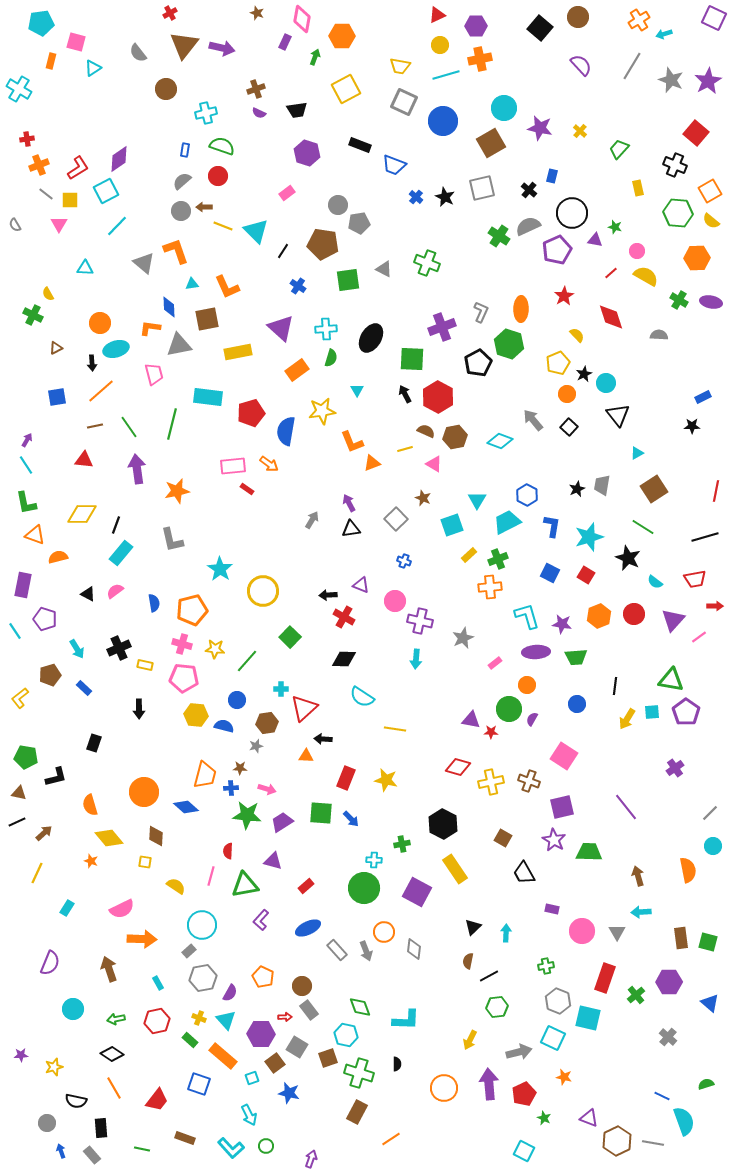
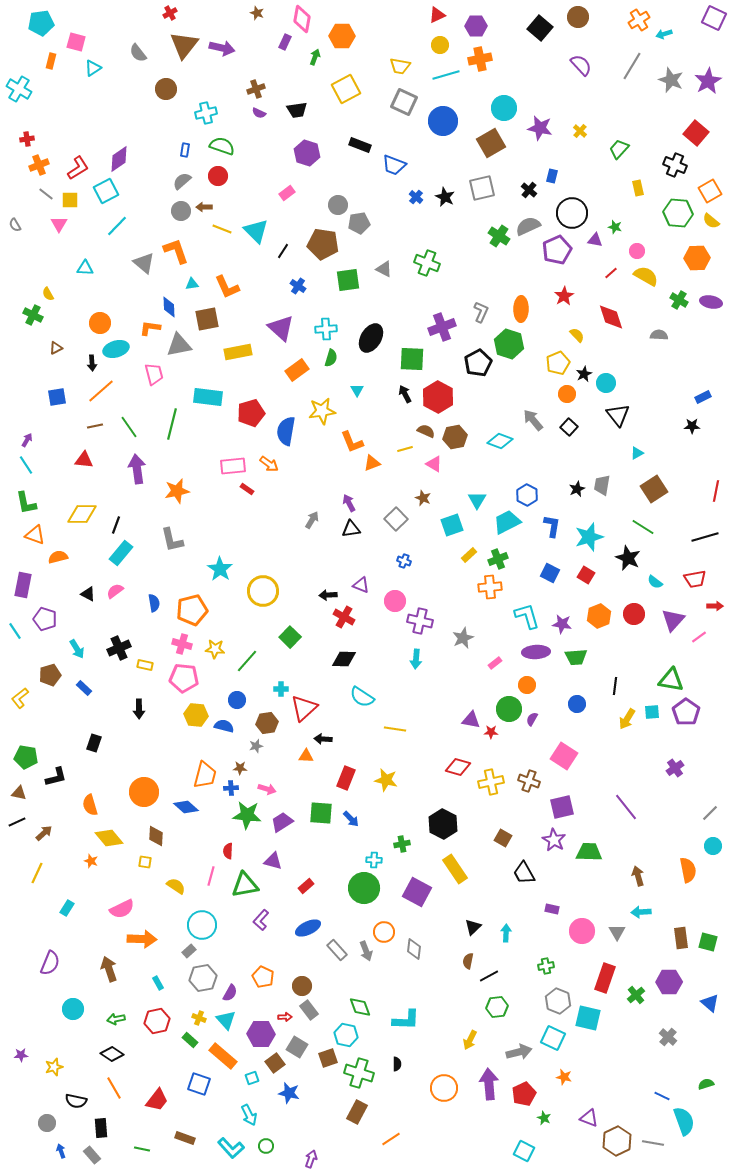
yellow line at (223, 226): moved 1 px left, 3 px down
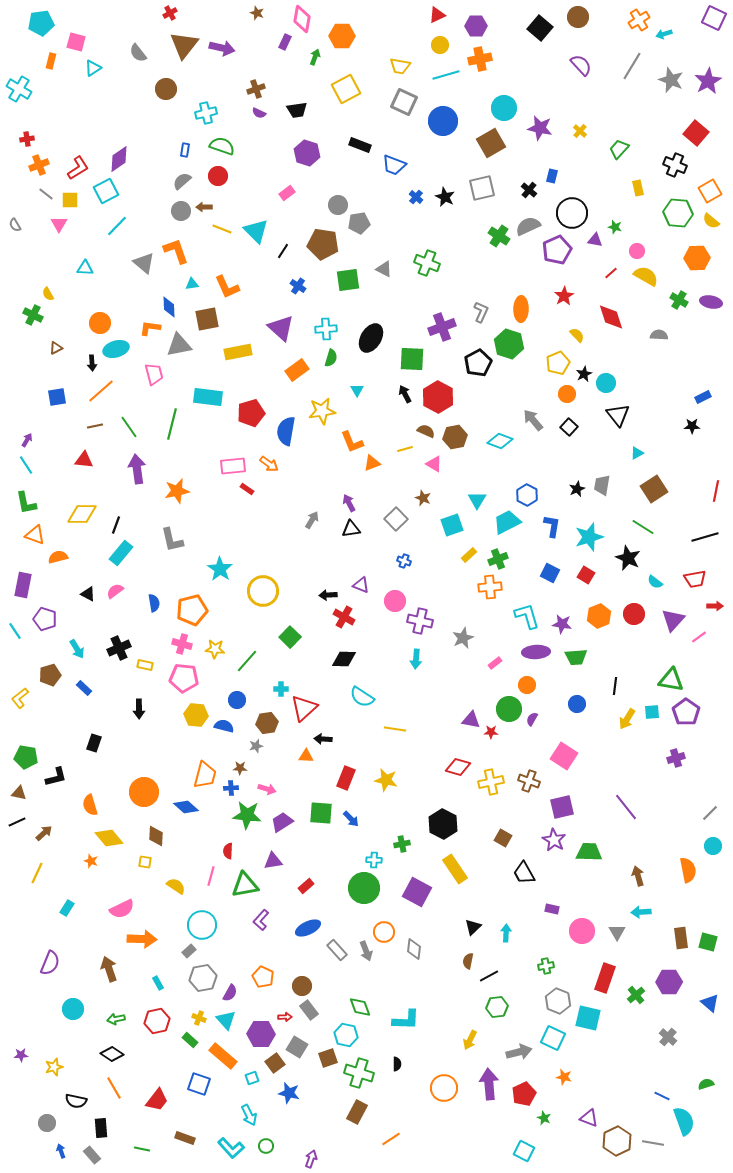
purple cross at (675, 768): moved 1 px right, 10 px up; rotated 18 degrees clockwise
purple triangle at (273, 861): rotated 24 degrees counterclockwise
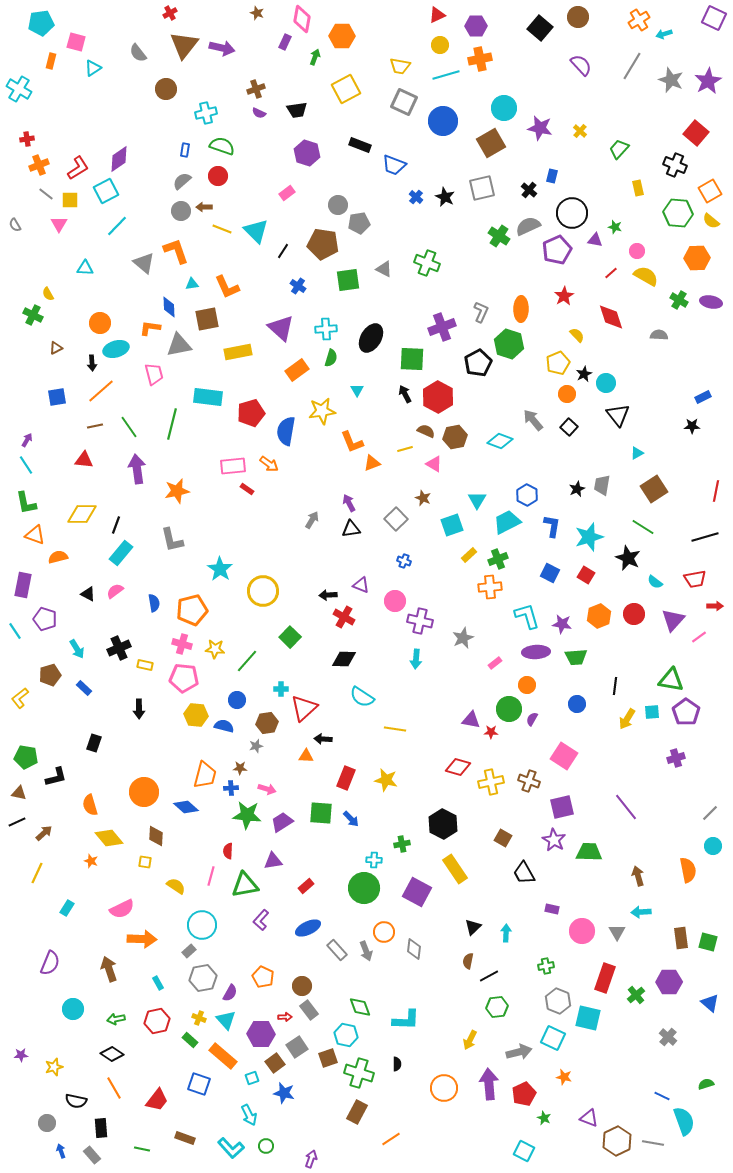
gray square at (297, 1047): rotated 25 degrees clockwise
blue star at (289, 1093): moved 5 px left
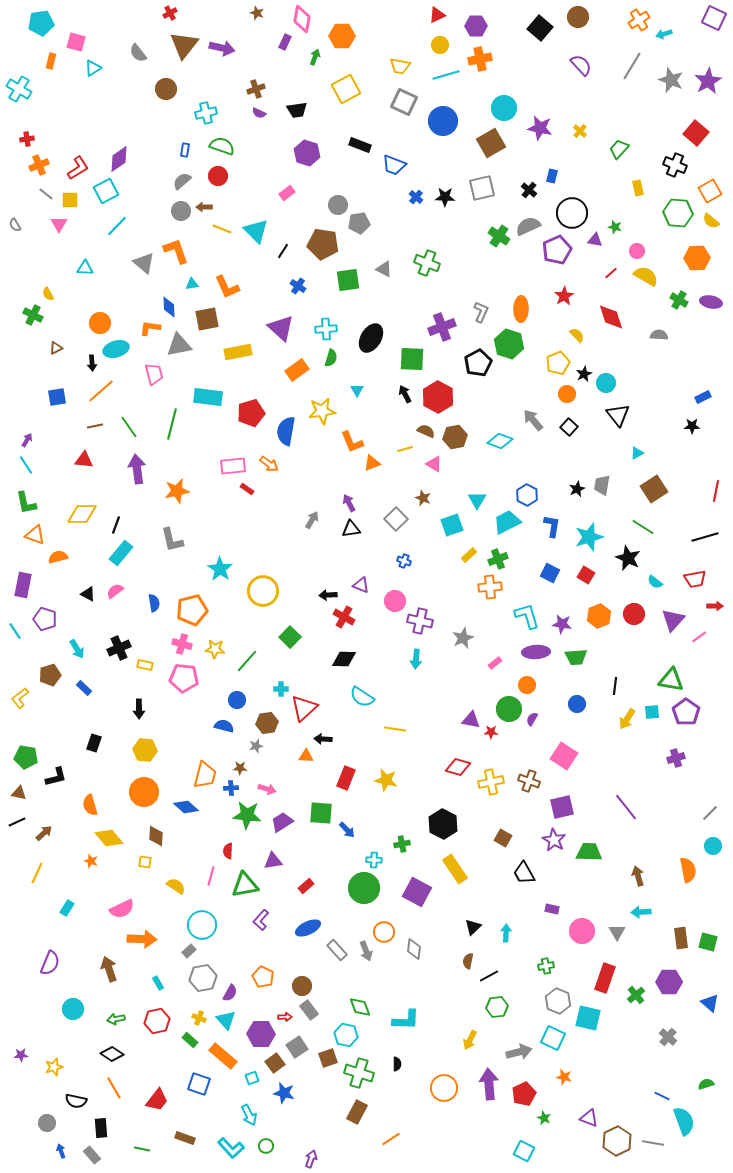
black star at (445, 197): rotated 24 degrees counterclockwise
yellow hexagon at (196, 715): moved 51 px left, 35 px down
blue arrow at (351, 819): moved 4 px left, 11 px down
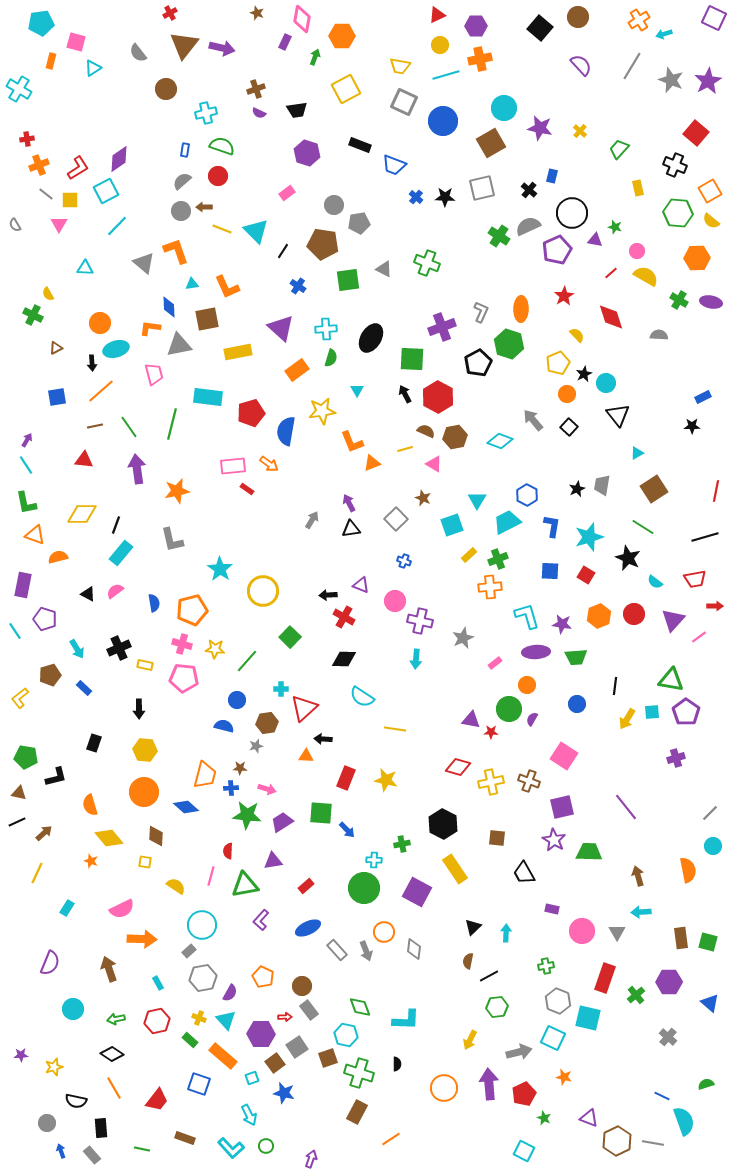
gray circle at (338, 205): moved 4 px left
blue square at (550, 573): moved 2 px up; rotated 24 degrees counterclockwise
brown square at (503, 838): moved 6 px left; rotated 24 degrees counterclockwise
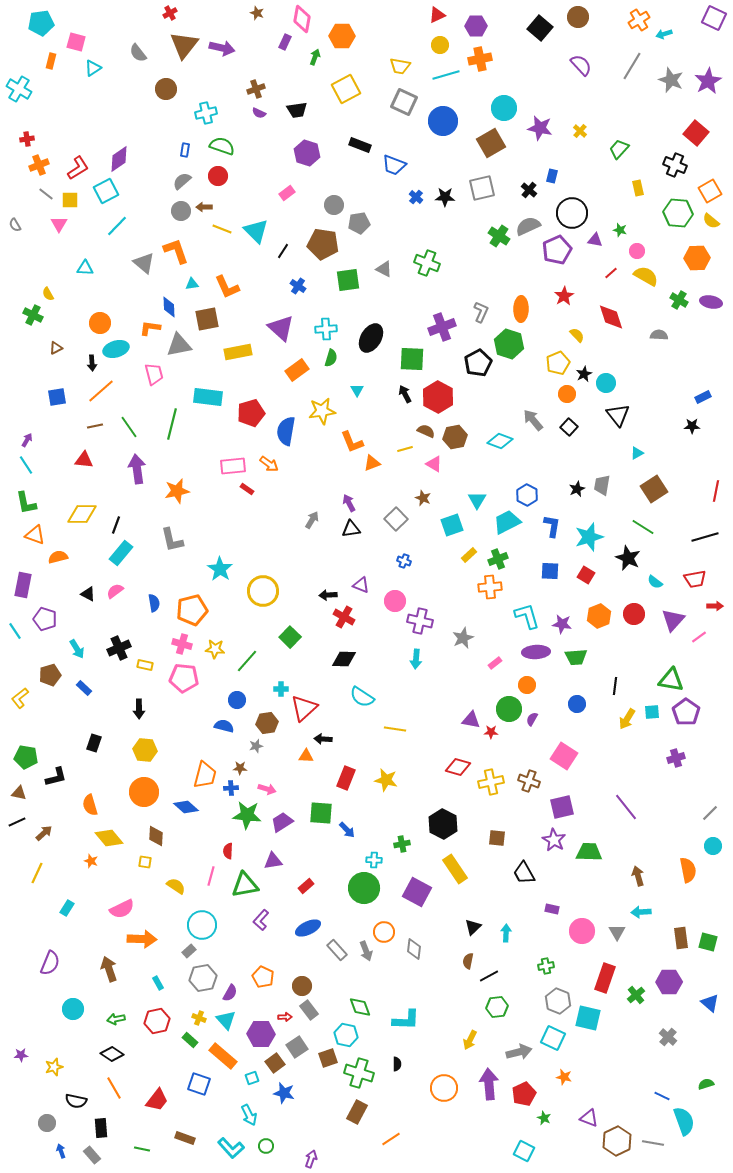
green star at (615, 227): moved 5 px right, 3 px down
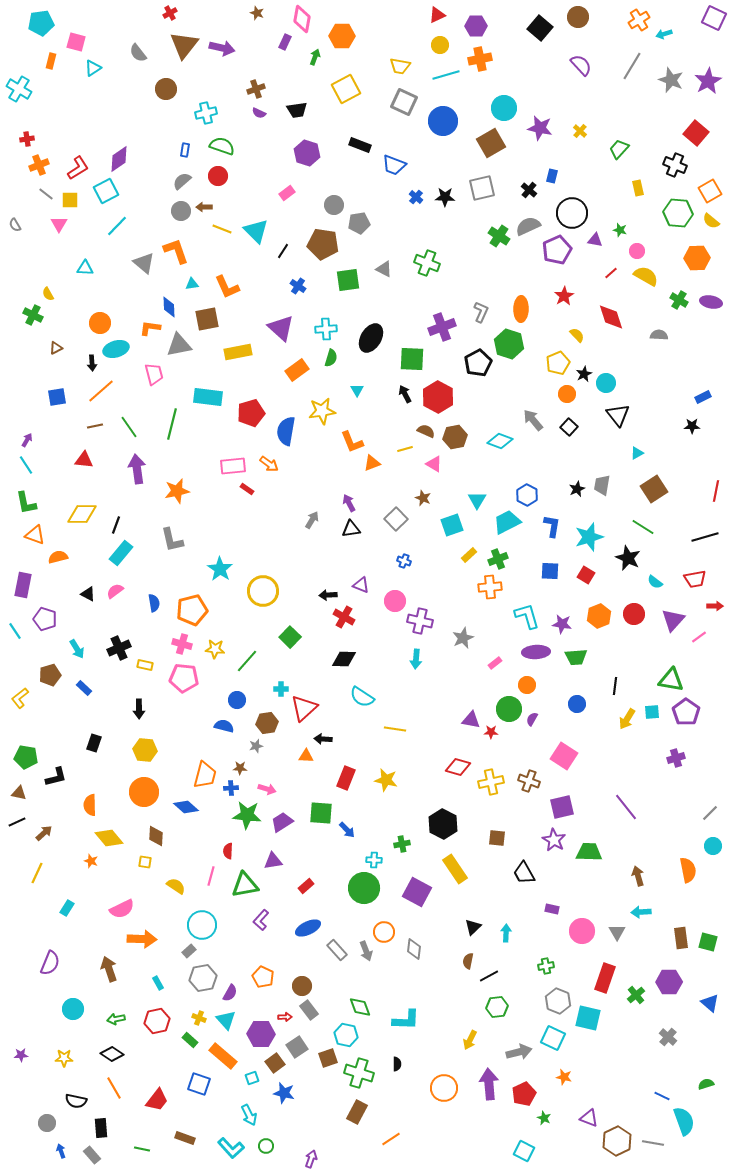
orange semicircle at (90, 805): rotated 15 degrees clockwise
yellow star at (54, 1067): moved 10 px right, 9 px up; rotated 18 degrees clockwise
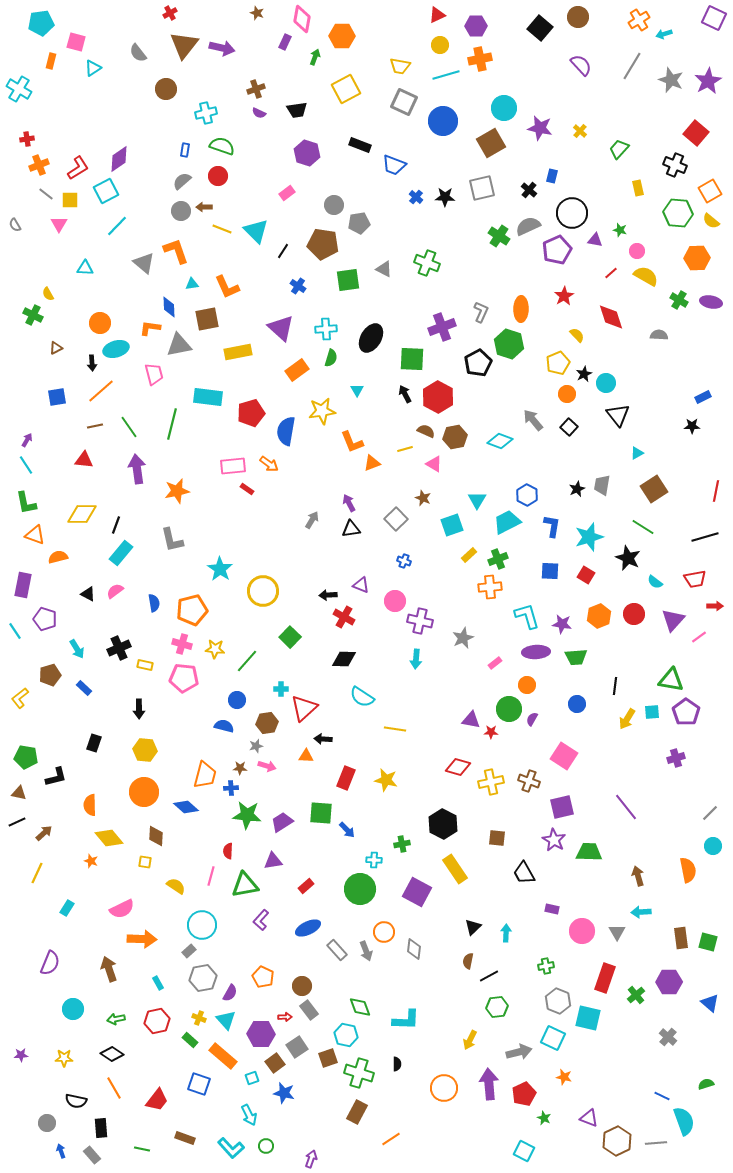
pink arrow at (267, 789): moved 23 px up
green circle at (364, 888): moved 4 px left, 1 px down
gray line at (653, 1143): moved 3 px right; rotated 15 degrees counterclockwise
